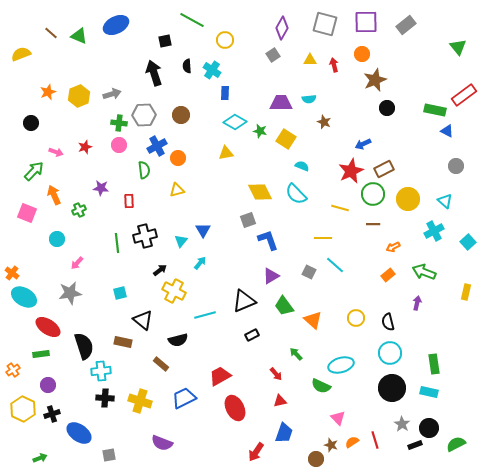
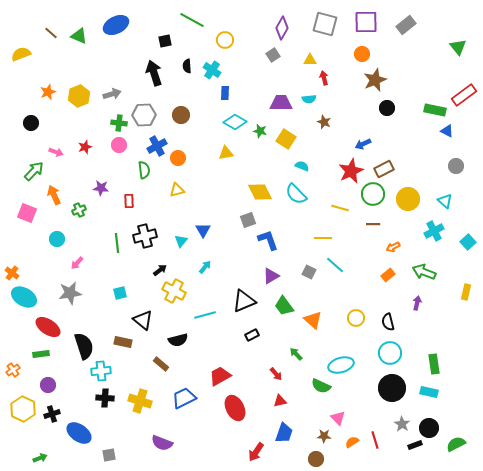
red arrow at (334, 65): moved 10 px left, 13 px down
cyan arrow at (200, 263): moved 5 px right, 4 px down
brown star at (331, 445): moved 7 px left, 9 px up; rotated 16 degrees counterclockwise
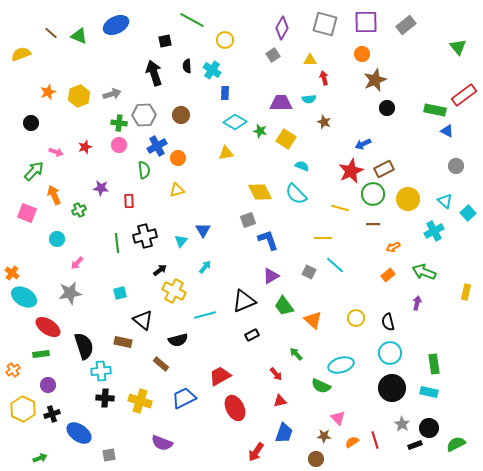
cyan square at (468, 242): moved 29 px up
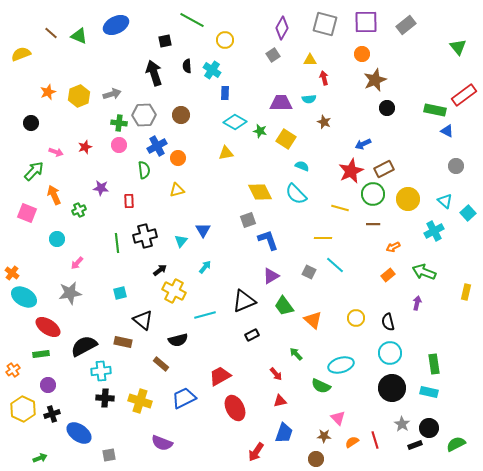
black semicircle at (84, 346): rotated 100 degrees counterclockwise
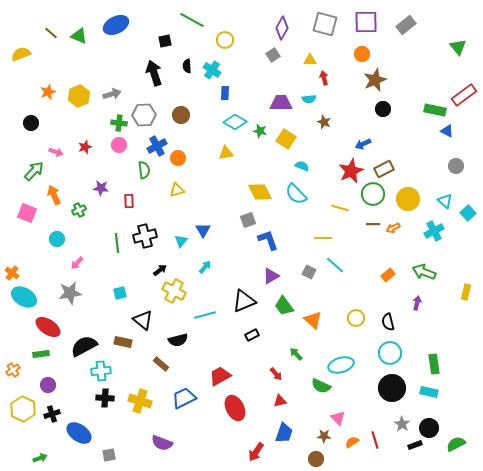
black circle at (387, 108): moved 4 px left, 1 px down
orange arrow at (393, 247): moved 19 px up
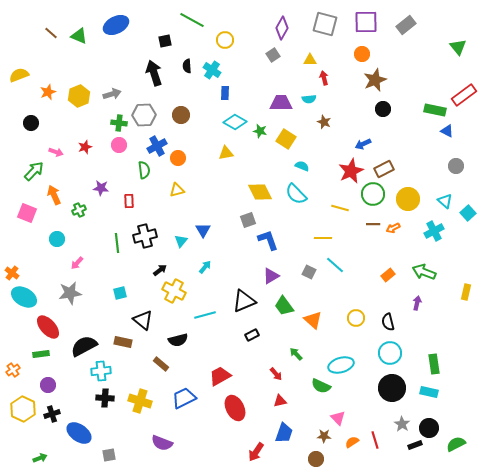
yellow semicircle at (21, 54): moved 2 px left, 21 px down
red ellipse at (48, 327): rotated 15 degrees clockwise
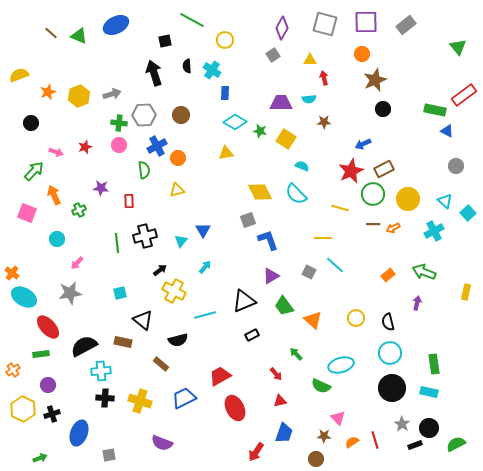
brown star at (324, 122): rotated 24 degrees counterclockwise
blue ellipse at (79, 433): rotated 75 degrees clockwise
